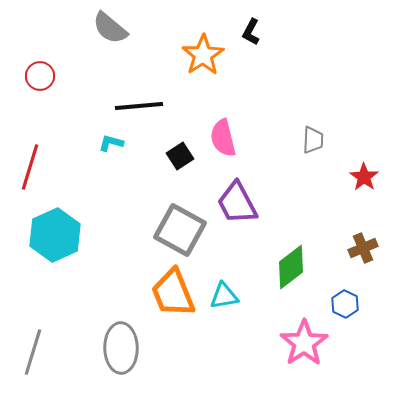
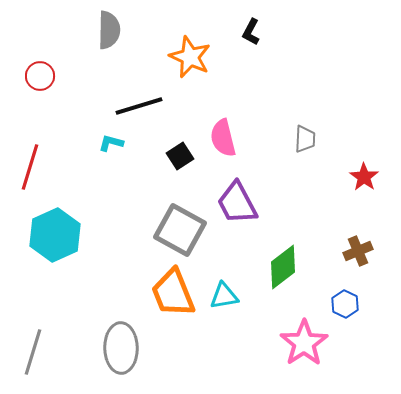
gray semicircle: moved 1 px left, 2 px down; rotated 129 degrees counterclockwise
orange star: moved 13 px left, 2 px down; rotated 15 degrees counterclockwise
black line: rotated 12 degrees counterclockwise
gray trapezoid: moved 8 px left, 1 px up
brown cross: moved 5 px left, 3 px down
green diamond: moved 8 px left
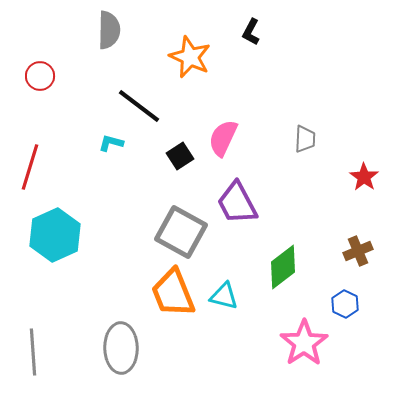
black line: rotated 54 degrees clockwise
pink semicircle: rotated 39 degrees clockwise
gray square: moved 1 px right, 2 px down
cyan triangle: rotated 24 degrees clockwise
gray line: rotated 21 degrees counterclockwise
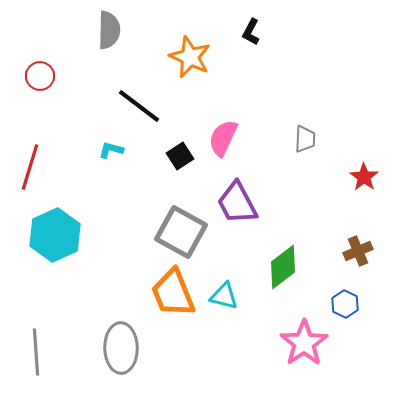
cyan L-shape: moved 7 px down
gray line: moved 3 px right
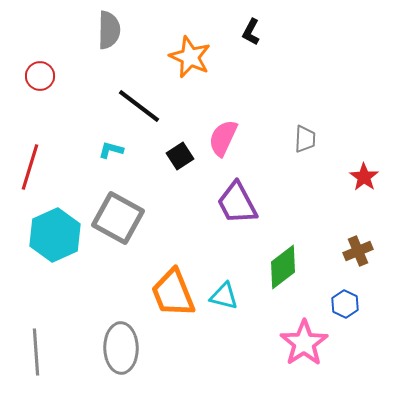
gray square: moved 63 px left, 14 px up
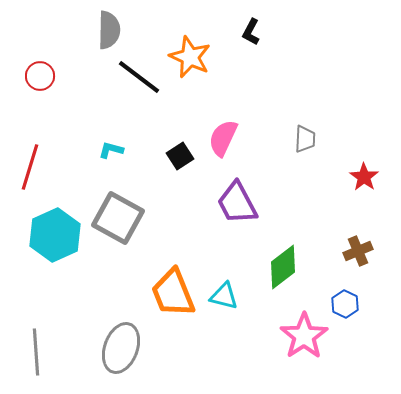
black line: moved 29 px up
pink star: moved 7 px up
gray ellipse: rotated 21 degrees clockwise
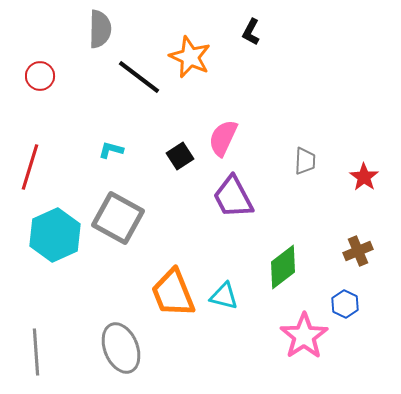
gray semicircle: moved 9 px left, 1 px up
gray trapezoid: moved 22 px down
purple trapezoid: moved 4 px left, 6 px up
gray ellipse: rotated 42 degrees counterclockwise
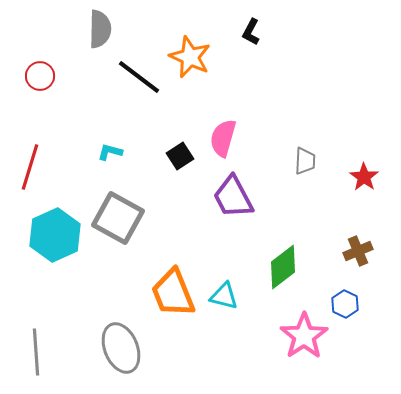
pink semicircle: rotated 9 degrees counterclockwise
cyan L-shape: moved 1 px left, 2 px down
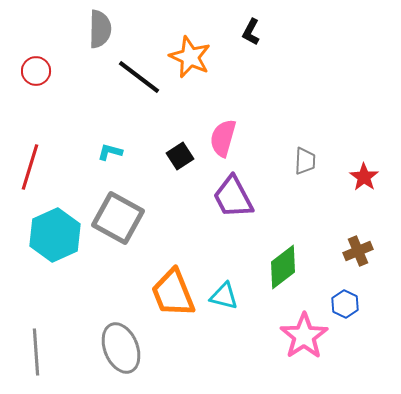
red circle: moved 4 px left, 5 px up
